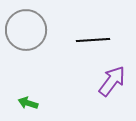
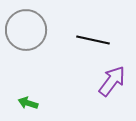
black line: rotated 16 degrees clockwise
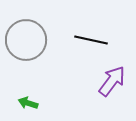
gray circle: moved 10 px down
black line: moved 2 px left
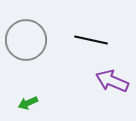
purple arrow: rotated 104 degrees counterclockwise
green arrow: rotated 42 degrees counterclockwise
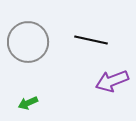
gray circle: moved 2 px right, 2 px down
purple arrow: rotated 44 degrees counterclockwise
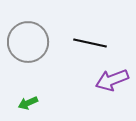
black line: moved 1 px left, 3 px down
purple arrow: moved 1 px up
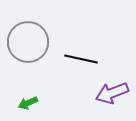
black line: moved 9 px left, 16 px down
purple arrow: moved 13 px down
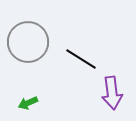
black line: rotated 20 degrees clockwise
purple arrow: rotated 76 degrees counterclockwise
